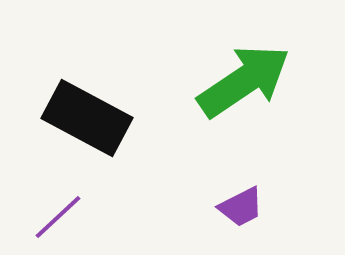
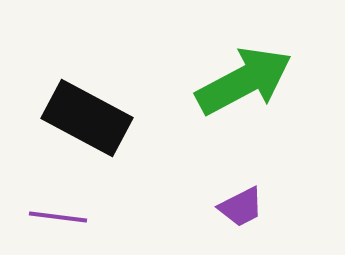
green arrow: rotated 6 degrees clockwise
purple line: rotated 50 degrees clockwise
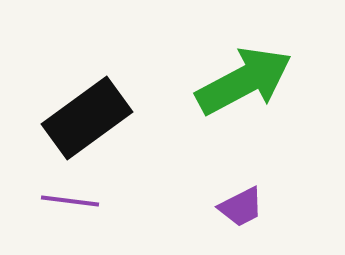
black rectangle: rotated 64 degrees counterclockwise
purple line: moved 12 px right, 16 px up
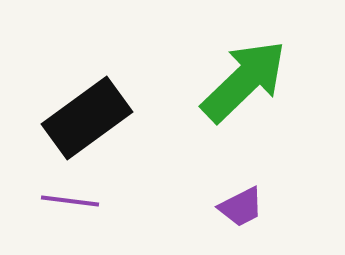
green arrow: rotated 16 degrees counterclockwise
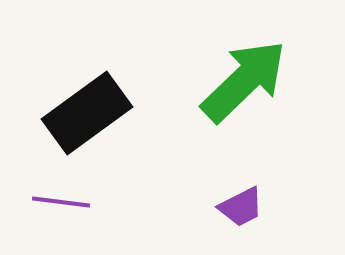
black rectangle: moved 5 px up
purple line: moved 9 px left, 1 px down
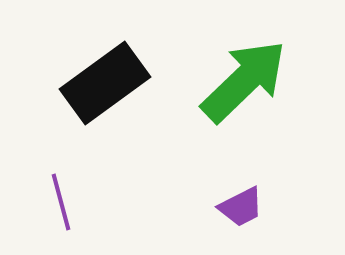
black rectangle: moved 18 px right, 30 px up
purple line: rotated 68 degrees clockwise
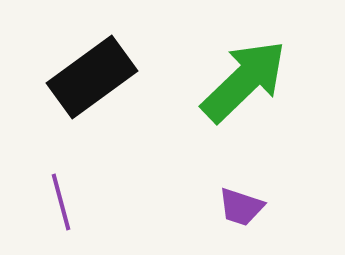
black rectangle: moved 13 px left, 6 px up
purple trapezoid: rotated 45 degrees clockwise
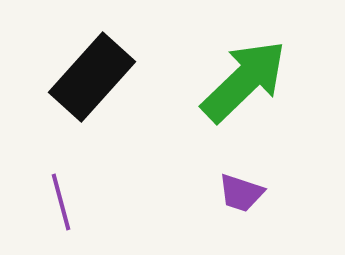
black rectangle: rotated 12 degrees counterclockwise
purple trapezoid: moved 14 px up
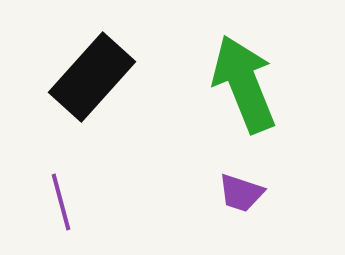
green arrow: moved 3 px down; rotated 68 degrees counterclockwise
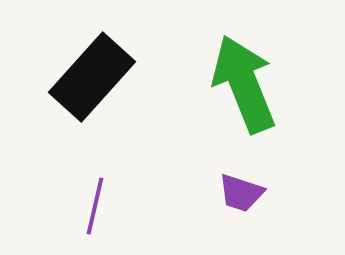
purple line: moved 34 px right, 4 px down; rotated 28 degrees clockwise
